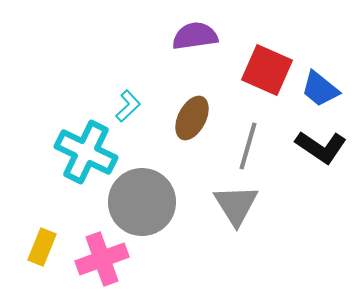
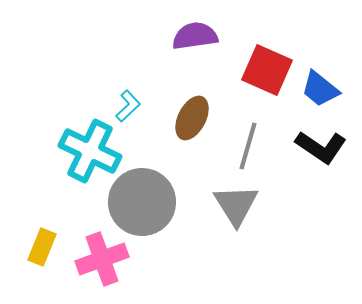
cyan cross: moved 4 px right, 1 px up
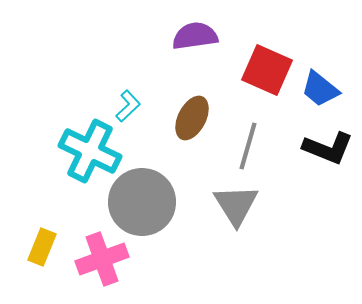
black L-shape: moved 7 px right, 1 px down; rotated 12 degrees counterclockwise
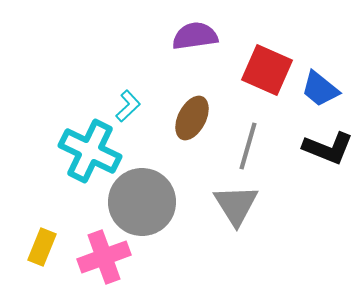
pink cross: moved 2 px right, 2 px up
